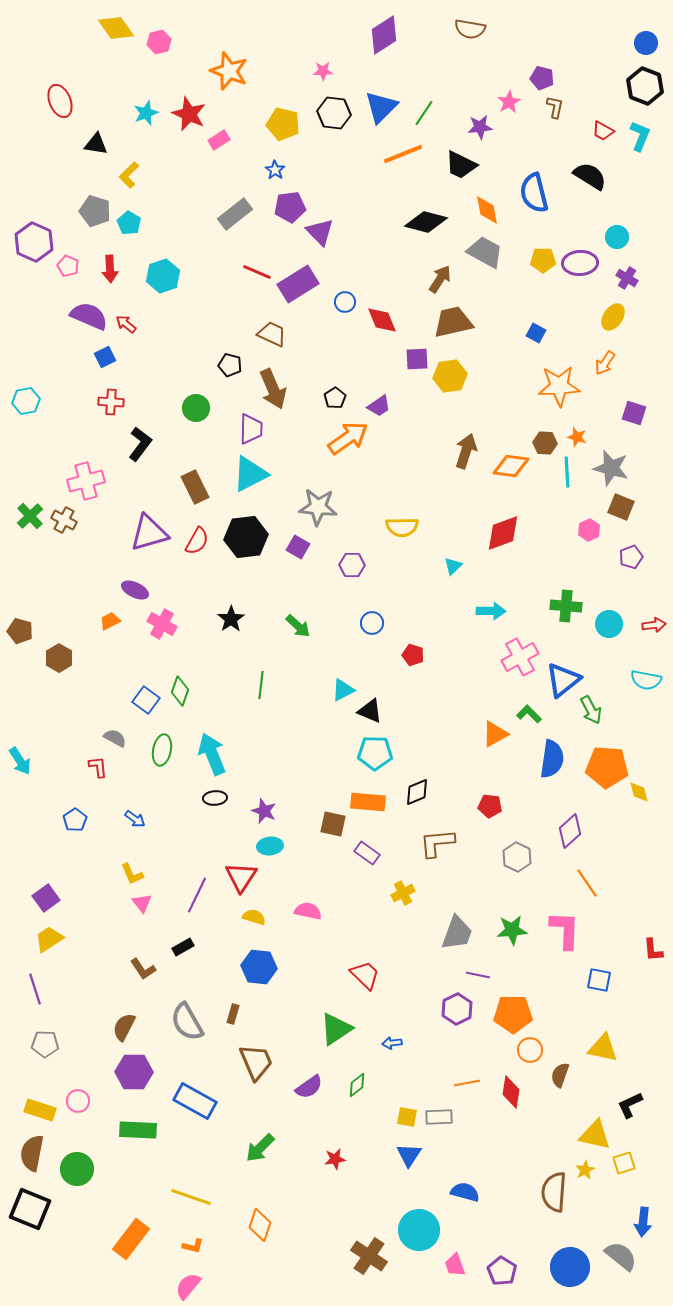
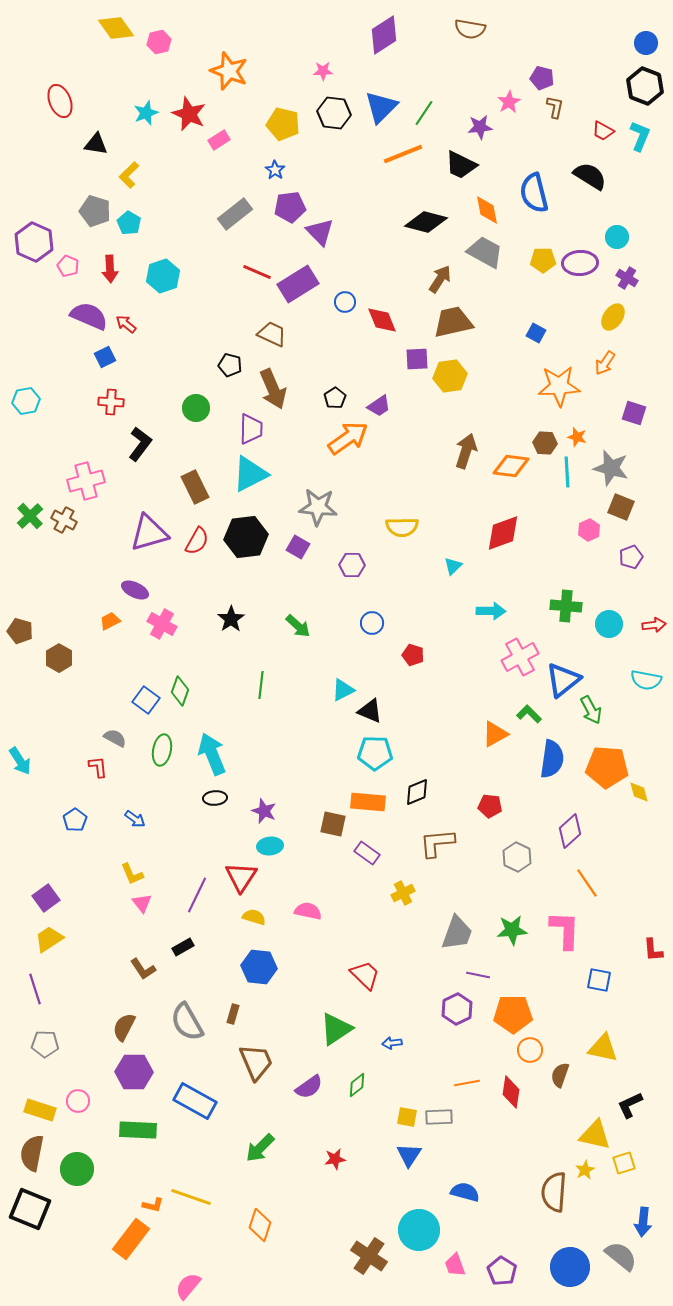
orange L-shape at (193, 1246): moved 40 px left, 41 px up
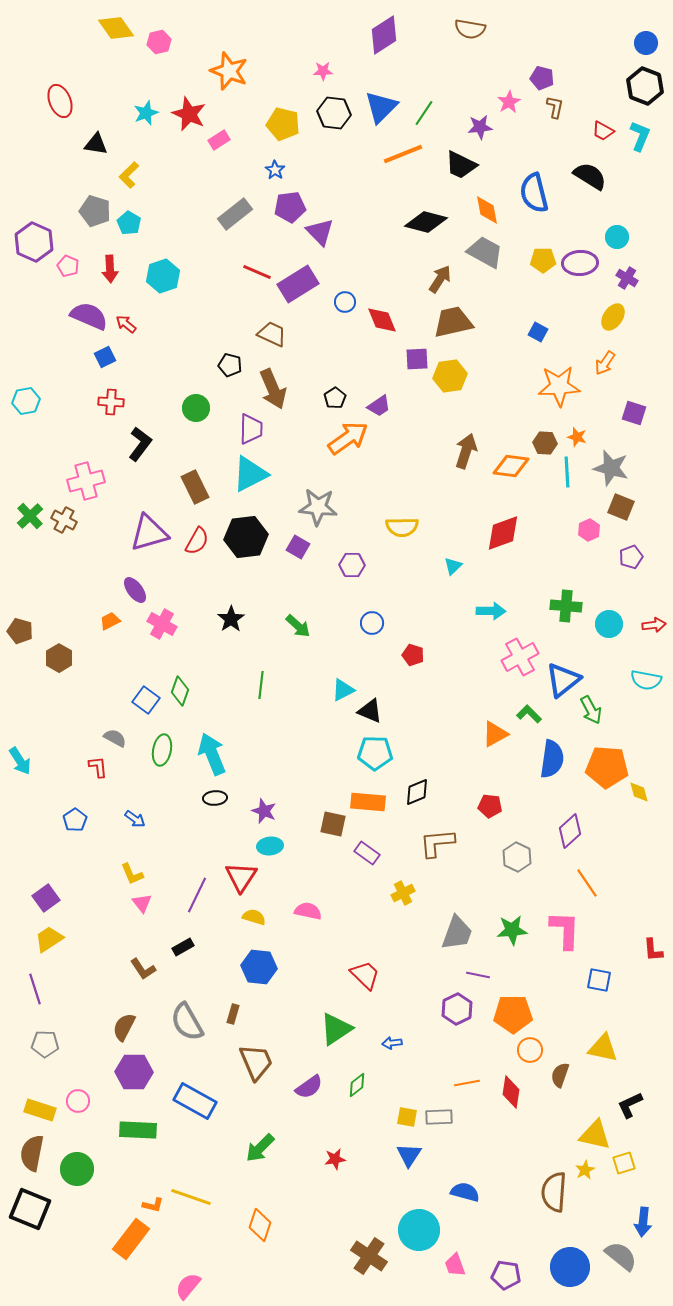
blue square at (536, 333): moved 2 px right, 1 px up
purple ellipse at (135, 590): rotated 28 degrees clockwise
purple pentagon at (502, 1271): moved 4 px right, 4 px down; rotated 24 degrees counterclockwise
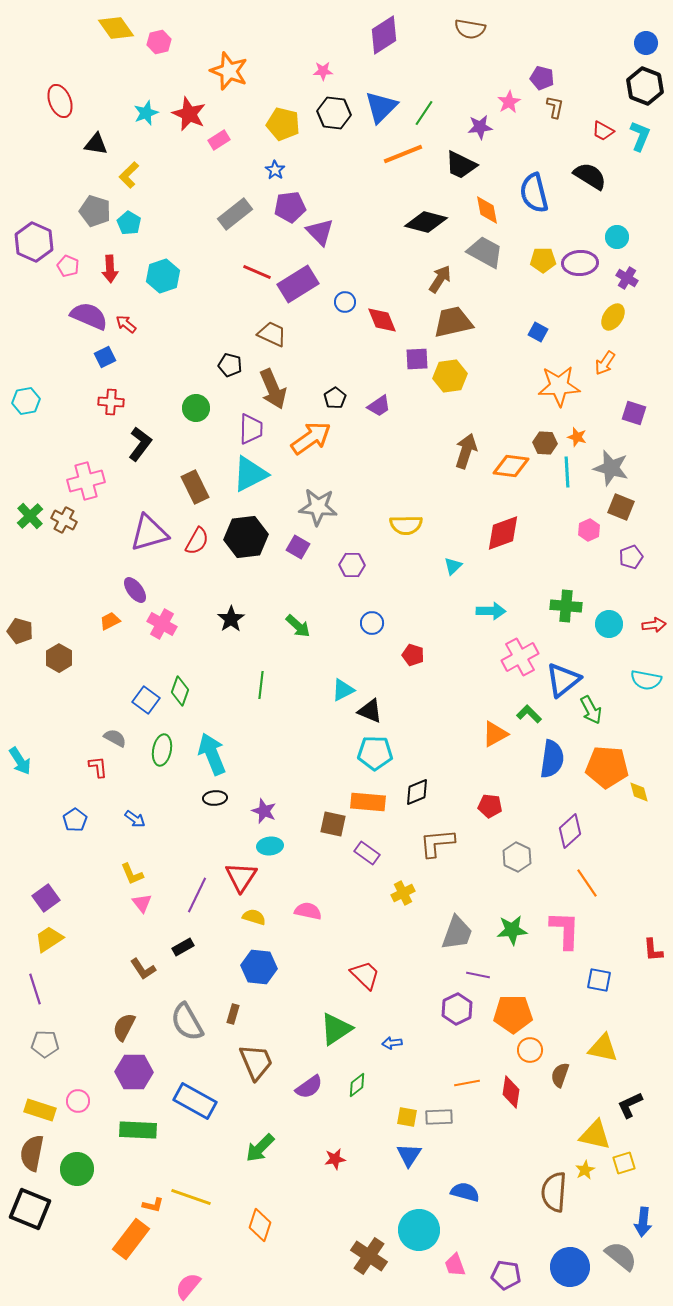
orange arrow at (348, 438): moved 37 px left
yellow semicircle at (402, 527): moved 4 px right, 2 px up
